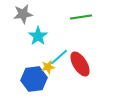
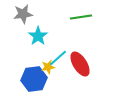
cyan line: moved 1 px left, 1 px down
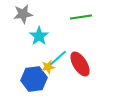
cyan star: moved 1 px right
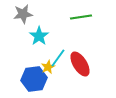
cyan line: rotated 12 degrees counterclockwise
yellow star: rotated 16 degrees counterclockwise
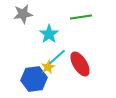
cyan star: moved 10 px right, 2 px up
cyan line: moved 1 px left, 1 px up; rotated 12 degrees clockwise
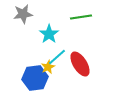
blue hexagon: moved 1 px right, 1 px up
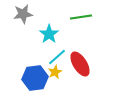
yellow star: moved 7 px right, 5 px down
